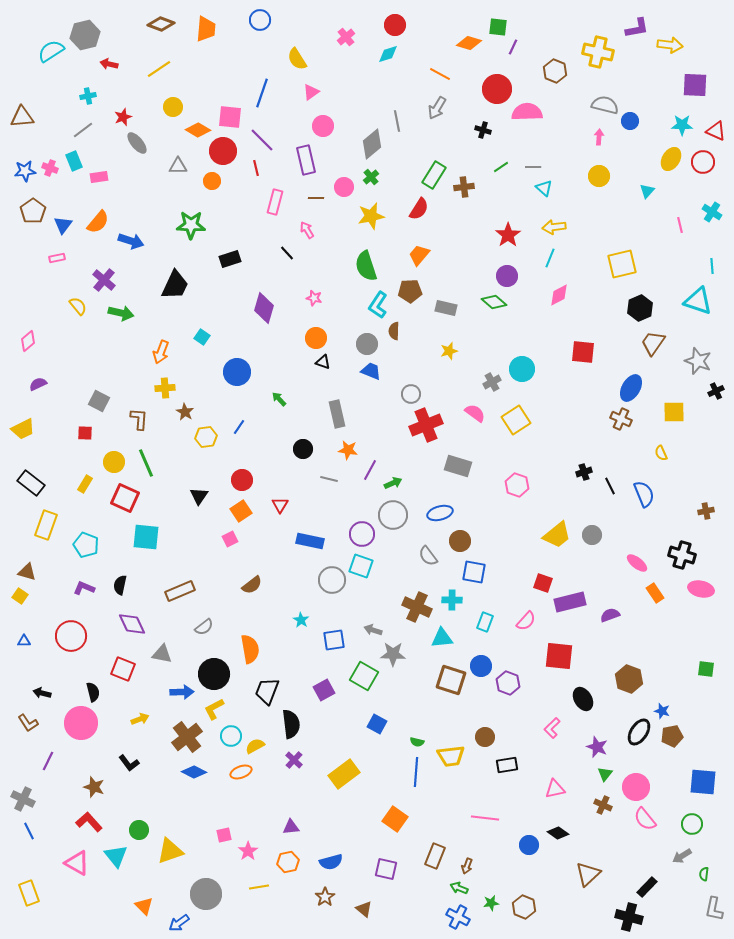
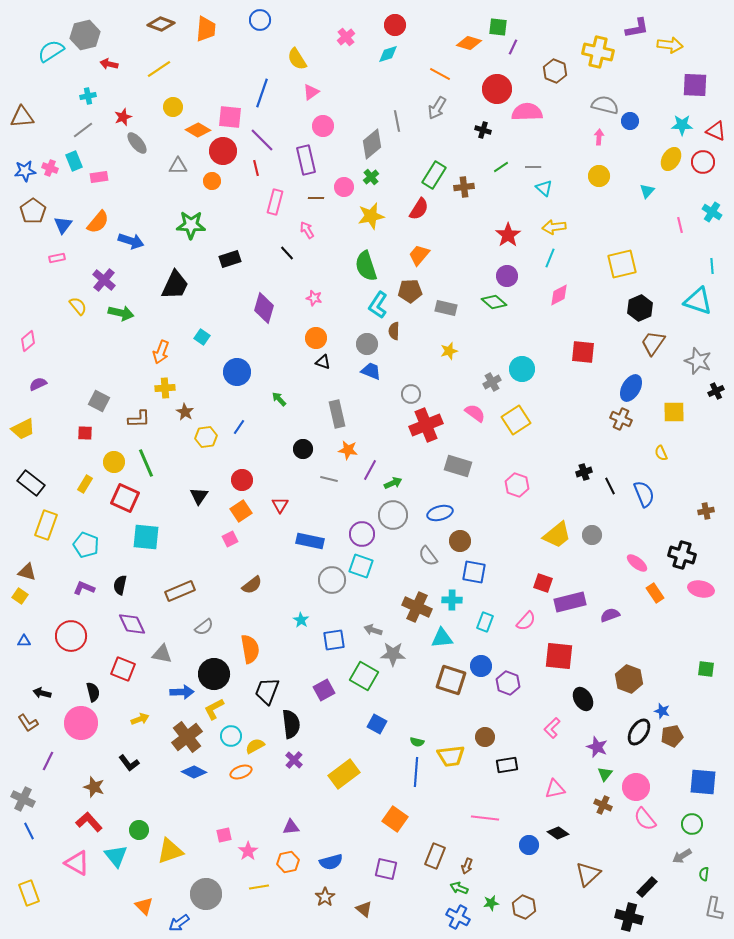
brown L-shape at (139, 419): rotated 85 degrees clockwise
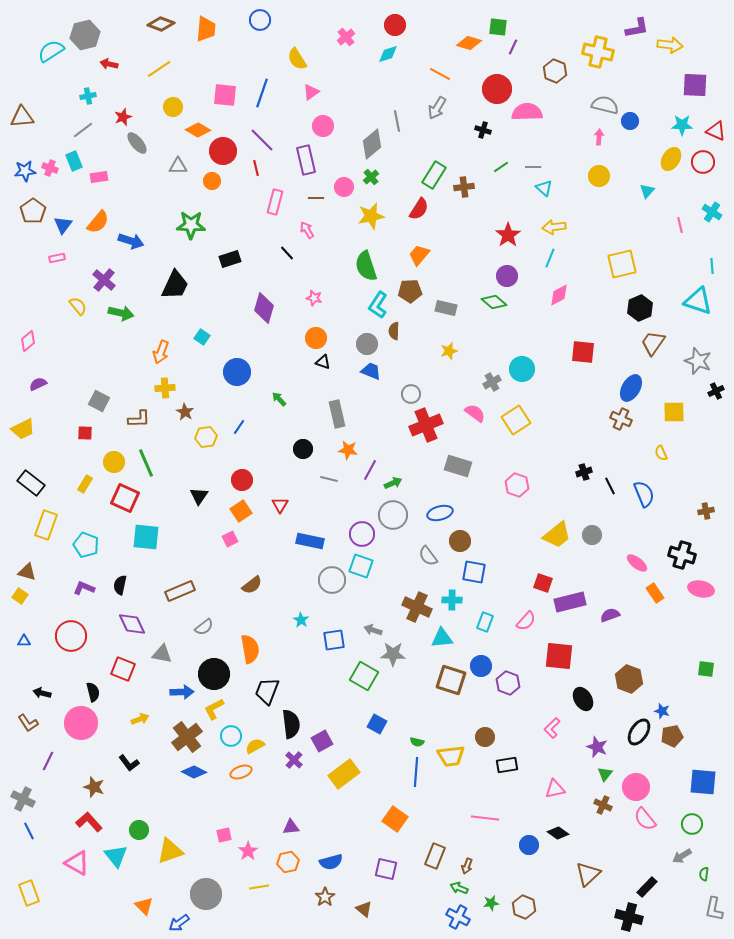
pink square at (230, 117): moved 5 px left, 22 px up
purple square at (324, 690): moved 2 px left, 51 px down
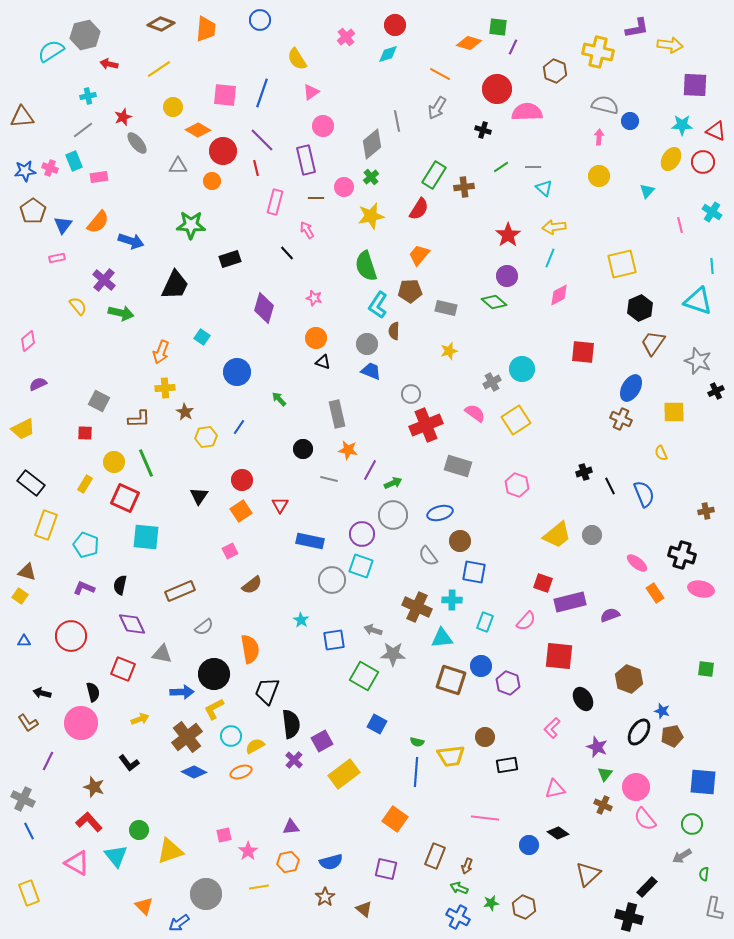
pink square at (230, 539): moved 12 px down
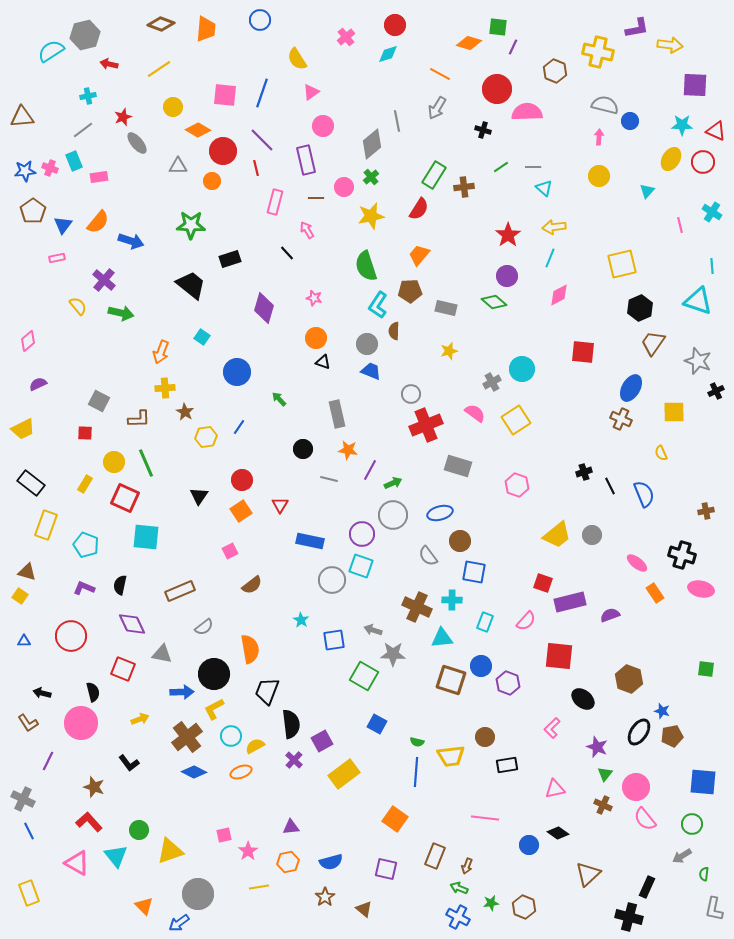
black trapezoid at (175, 285): moved 16 px right; rotated 76 degrees counterclockwise
black ellipse at (583, 699): rotated 20 degrees counterclockwise
black rectangle at (647, 887): rotated 20 degrees counterclockwise
gray circle at (206, 894): moved 8 px left
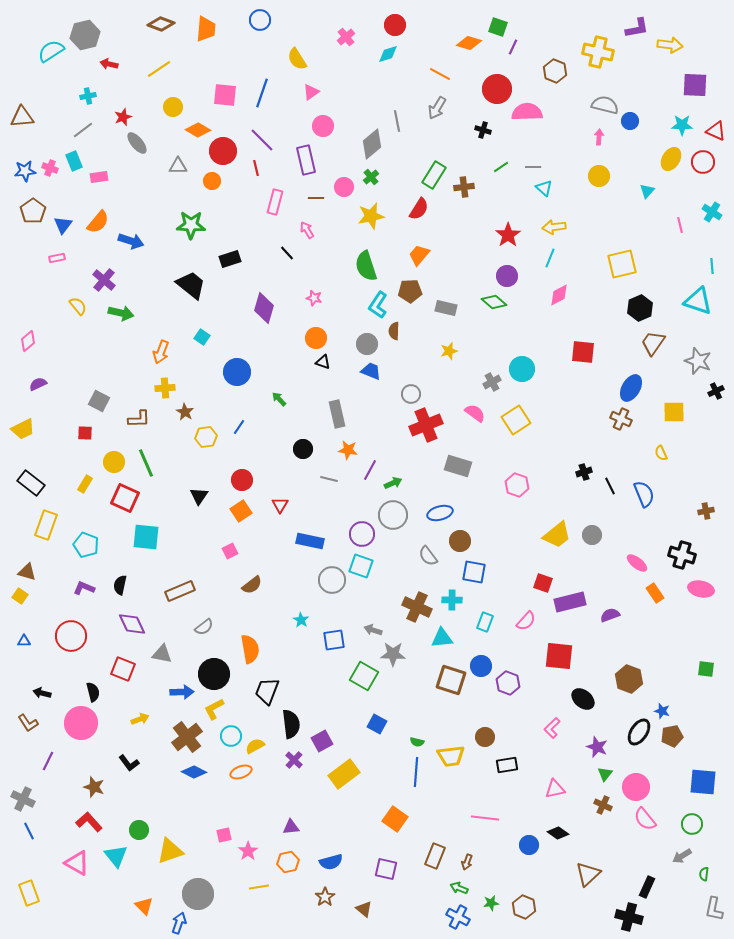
green square at (498, 27): rotated 12 degrees clockwise
brown arrow at (467, 866): moved 4 px up
blue arrow at (179, 923): rotated 145 degrees clockwise
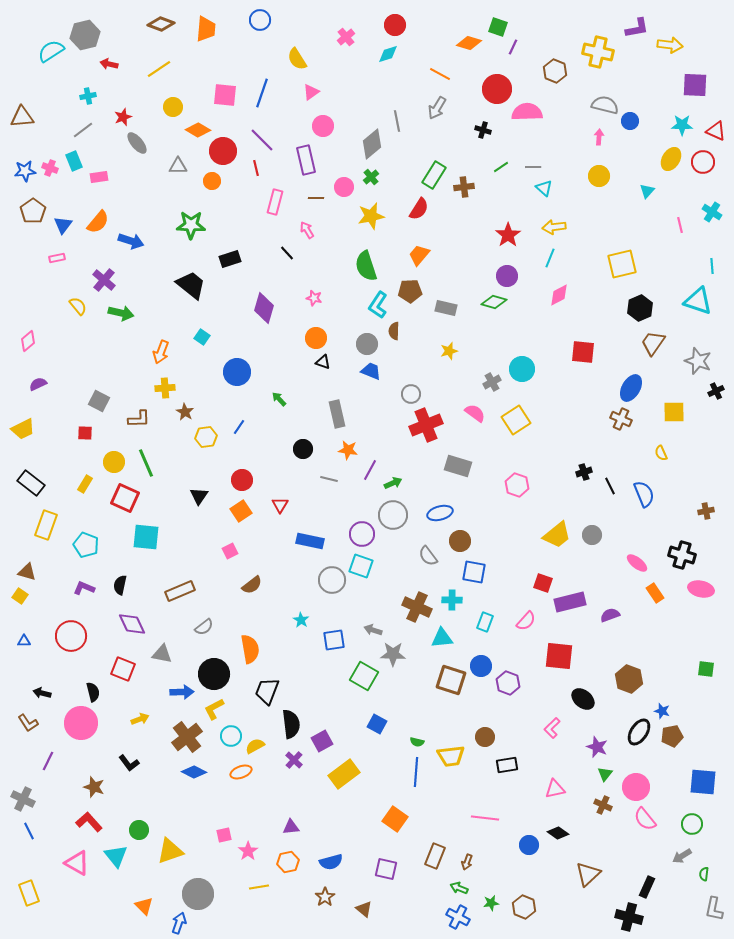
green diamond at (494, 302): rotated 25 degrees counterclockwise
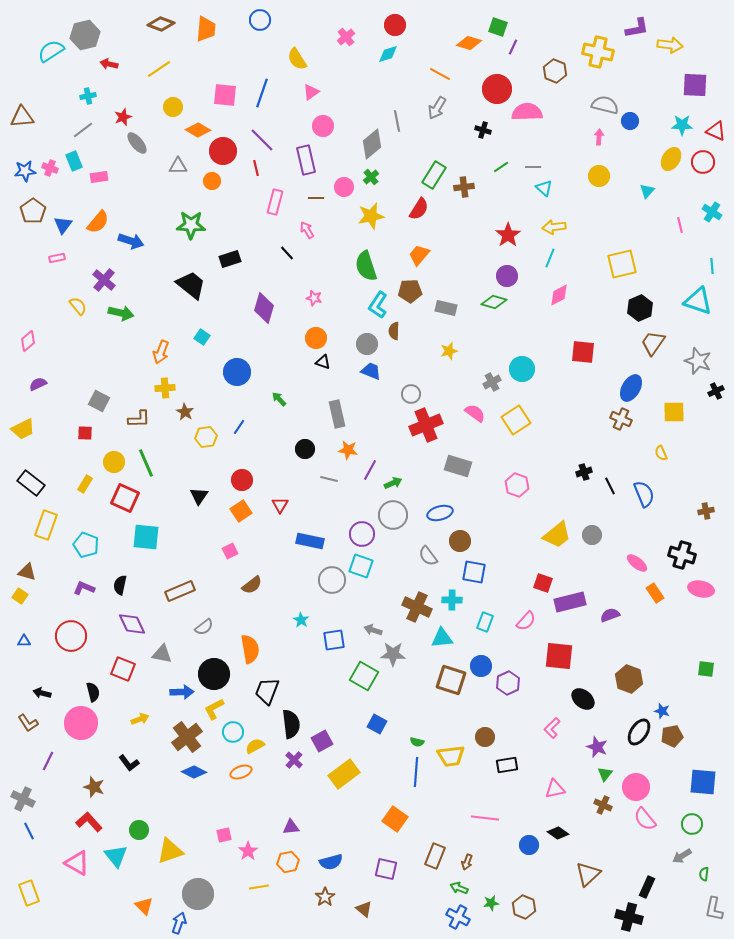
black circle at (303, 449): moved 2 px right
purple hexagon at (508, 683): rotated 15 degrees clockwise
cyan circle at (231, 736): moved 2 px right, 4 px up
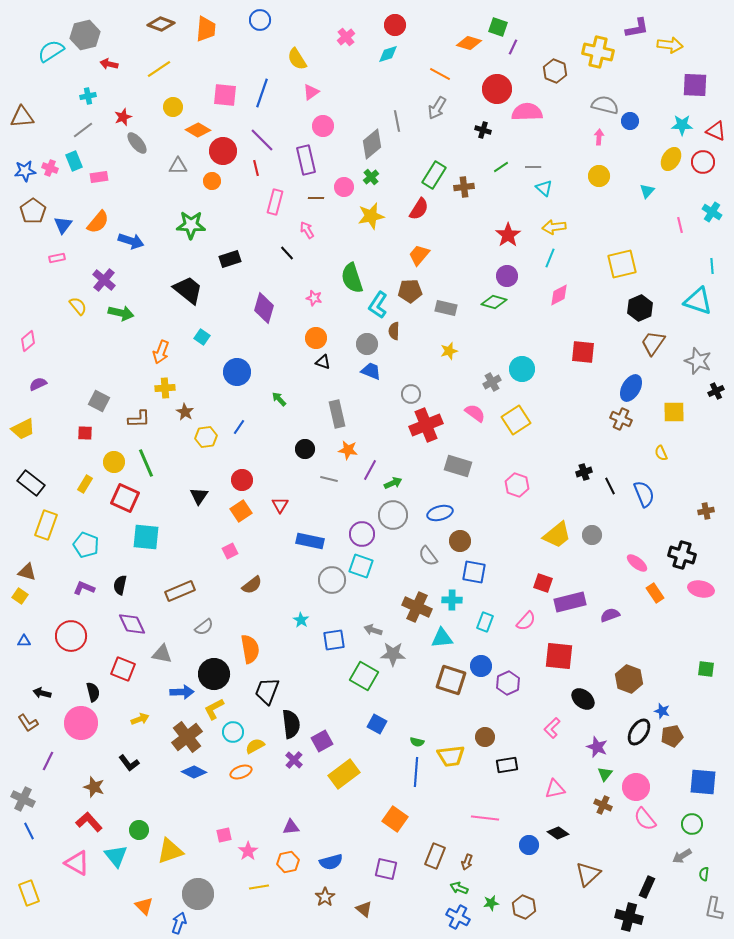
green semicircle at (366, 266): moved 14 px left, 12 px down
black trapezoid at (191, 285): moved 3 px left, 5 px down
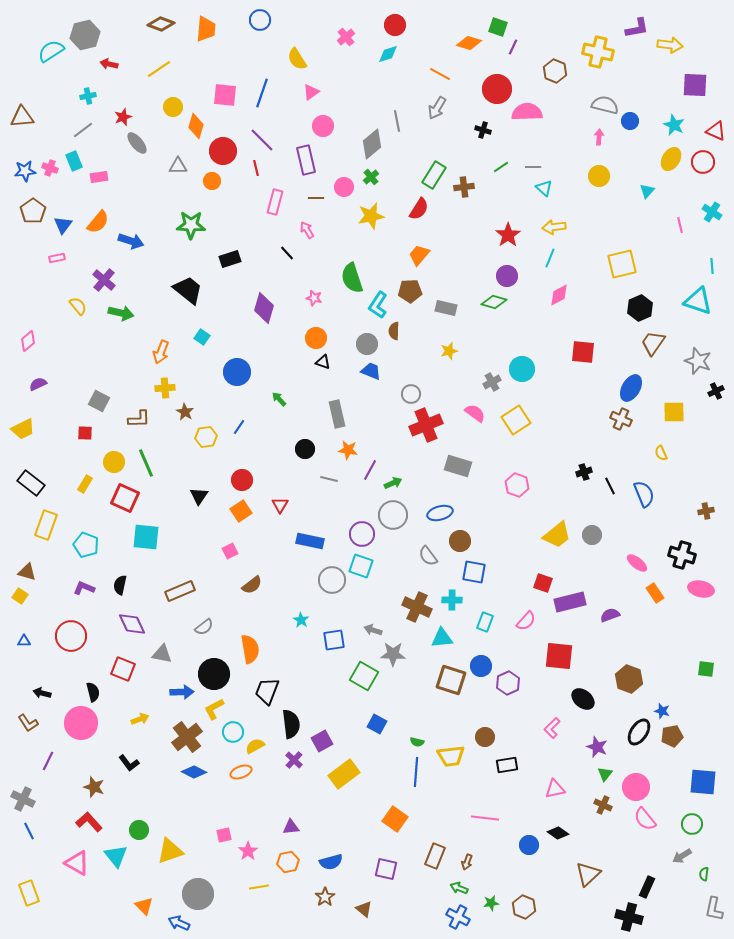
cyan star at (682, 125): moved 8 px left; rotated 25 degrees clockwise
orange diamond at (198, 130): moved 2 px left, 4 px up; rotated 75 degrees clockwise
blue arrow at (179, 923): rotated 85 degrees counterclockwise
